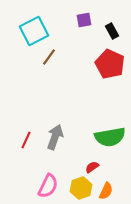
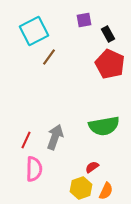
black rectangle: moved 4 px left, 3 px down
green semicircle: moved 6 px left, 11 px up
pink semicircle: moved 14 px left, 17 px up; rotated 25 degrees counterclockwise
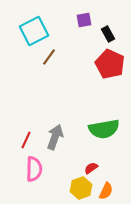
green semicircle: moved 3 px down
red semicircle: moved 1 px left, 1 px down
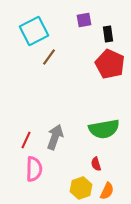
black rectangle: rotated 21 degrees clockwise
red semicircle: moved 5 px right, 4 px up; rotated 72 degrees counterclockwise
orange semicircle: moved 1 px right
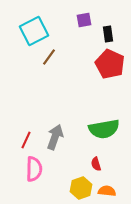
orange semicircle: rotated 108 degrees counterclockwise
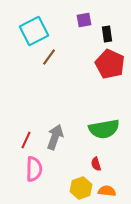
black rectangle: moved 1 px left
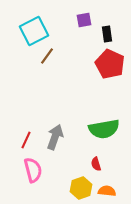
brown line: moved 2 px left, 1 px up
pink semicircle: moved 1 px left, 1 px down; rotated 15 degrees counterclockwise
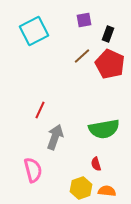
black rectangle: moved 1 px right; rotated 28 degrees clockwise
brown line: moved 35 px right; rotated 12 degrees clockwise
red line: moved 14 px right, 30 px up
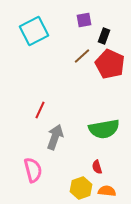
black rectangle: moved 4 px left, 2 px down
red semicircle: moved 1 px right, 3 px down
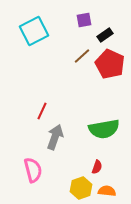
black rectangle: moved 1 px right, 1 px up; rotated 35 degrees clockwise
red line: moved 2 px right, 1 px down
red semicircle: rotated 144 degrees counterclockwise
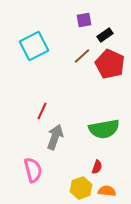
cyan square: moved 15 px down
